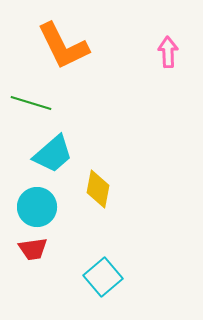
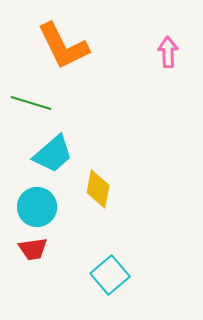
cyan square: moved 7 px right, 2 px up
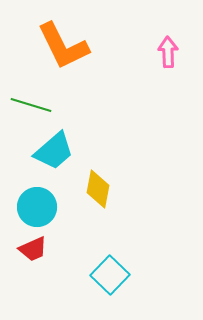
green line: moved 2 px down
cyan trapezoid: moved 1 px right, 3 px up
red trapezoid: rotated 16 degrees counterclockwise
cyan square: rotated 6 degrees counterclockwise
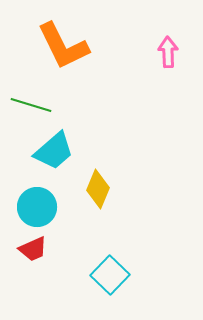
yellow diamond: rotated 12 degrees clockwise
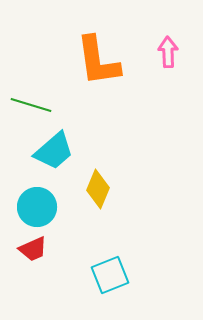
orange L-shape: moved 35 px right, 15 px down; rotated 18 degrees clockwise
cyan square: rotated 24 degrees clockwise
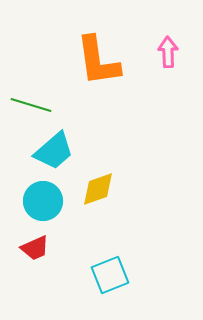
yellow diamond: rotated 48 degrees clockwise
cyan circle: moved 6 px right, 6 px up
red trapezoid: moved 2 px right, 1 px up
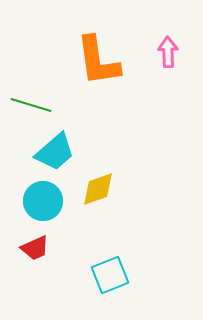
cyan trapezoid: moved 1 px right, 1 px down
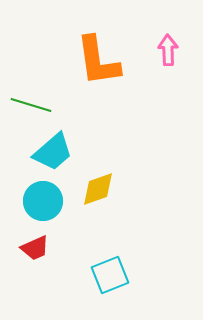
pink arrow: moved 2 px up
cyan trapezoid: moved 2 px left
